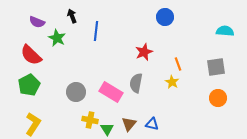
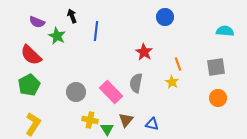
green star: moved 2 px up
red star: rotated 18 degrees counterclockwise
pink rectangle: rotated 15 degrees clockwise
brown triangle: moved 3 px left, 4 px up
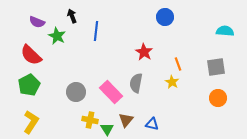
yellow L-shape: moved 2 px left, 2 px up
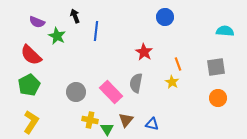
black arrow: moved 3 px right
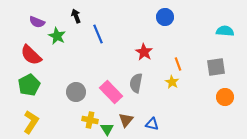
black arrow: moved 1 px right
blue line: moved 2 px right, 3 px down; rotated 30 degrees counterclockwise
orange circle: moved 7 px right, 1 px up
